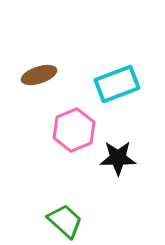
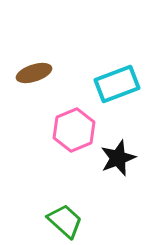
brown ellipse: moved 5 px left, 2 px up
black star: rotated 21 degrees counterclockwise
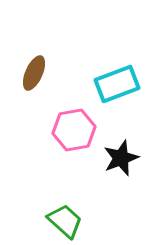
brown ellipse: rotated 48 degrees counterclockwise
pink hexagon: rotated 12 degrees clockwise
black star: moved 3 px right
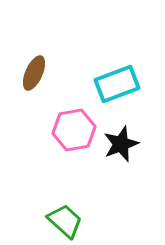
black star: moved 14 px up
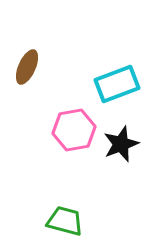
brown ellipse: moved 7 px left, 6 px up
green trapezoid: rotated 27 degrees counterclockwise
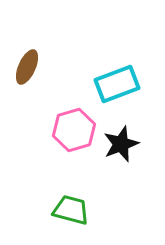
pink hexagon: rotated 6 degrees counterclockwise
green trapezoid: moved 6 px right, 11 px up
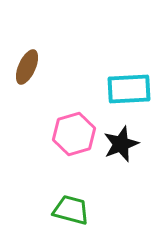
cyan rectangle: moved 12 px right, 5 px down; rotated 18 degrees clockwise
pink hexagon: moved 4 px down
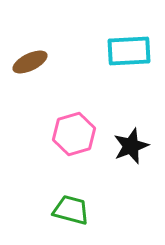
brown ellipse: moved 3 px right, 5 px up; rotated 40 degrees clockwise
cyan rectangle: moved 38 px up
black star: moved 10 px right, 2 px down
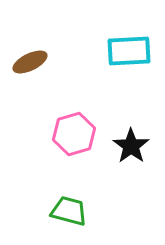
black star: rotated 15 degrees counterclockwise
green trapezoid: moved 2 px left, 1 px down
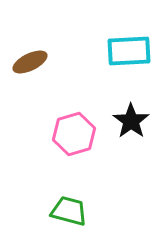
black star: moved 25 px up
